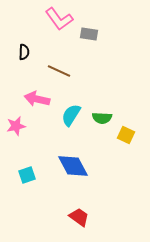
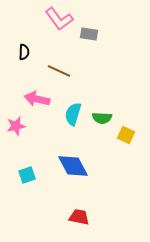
cyan semicircle: moved 2 px right, 1 px up; rotated 15 degrees counterclockwise
red trapezoid: rotated 25 degrees counterclockwise
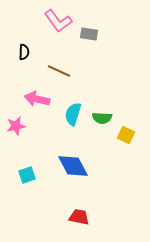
pink L-shape: moved 1 px left, 2 px down
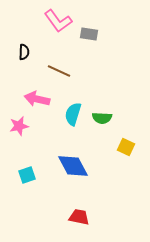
pink star: moved 3 px right
yellow square: moved 12 px down
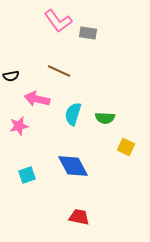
gray rectangle: moved 1 px left, 1 px up
black semicircle: moved 13 px left, 24 px down; rotated 77 degrees clockwise
green semicircle: moved 3 px right
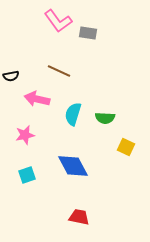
pink star: moved 6 px right, 9 px down
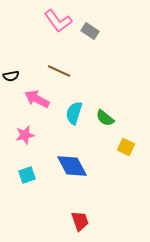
gray rectangle: moved 2 px right, 2 px up; rotated 24 degrees clockwise
pink arrow: rotated 15 degrees clockwise
cyan semicircle: moved 1 px right, 1 px up
green semicircle: rotated 36 degrees clockwise
blue diamond: moved 1 px left
red trapezoid: moved 1 px right, 4 px down; rotated 60 degrees clockwise
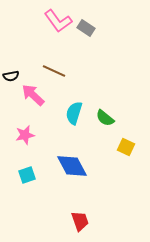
gray rectangle: moved 4 px left, 3 px up
brown line: moved 5 px left
pink arrow: moved 4 px left, 4 px up; rotated 15 degrees clockwise
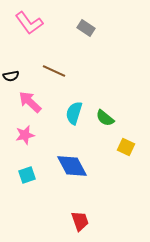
pink L-shape: moved 29 px left, 2 px down
pink arrow: moved 3 px left, 7 px down
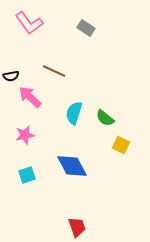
pink arrow: moved 5 px up
yellow square: moved 5 px left, 2 px up
red trapezoid: moved 3 px left, 6 px down
